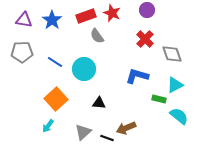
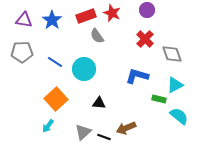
black line: moved 3 px left, 1 px up
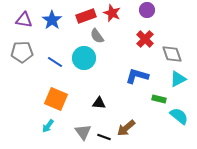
cyan circle: moved 11 px up
cyan triangle: moved 3 px right, 6 px up
orange square: rotated 25 degrees counterclockwise
brown arrow: rotated 18 degrees counterclockwise
gray triangle: rotated 24 degrees counterclockwise
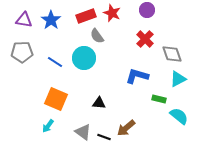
blue star: moved 1 px left
gray triangle: rotated 18 degrees counterclockwise
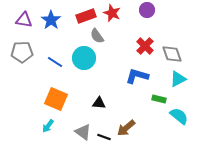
red cross: moved 7 px down
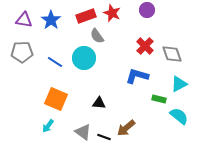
cyan triangle: moved 1 px right, 5 px down
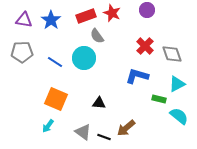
cyan triangle: moved 2 px left
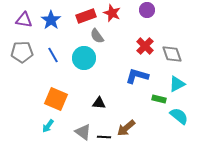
blue line: moved 2 px left, 7 px up; rotated 28 degrees clockwise
black line: rotated 16 degrees counterclockwise
